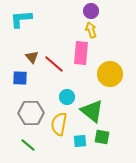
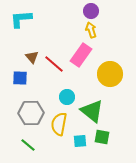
pink rectangle: moved 2 px down; rotated 30 degrees clockwise
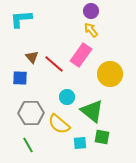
yellow arrow: rotated 21 degrees counterclockwise
yellow semicircle: rotated 60 degrees counterclockwise
cyan square: moved 2 px down
green line: rotated 21 degrees clockwise
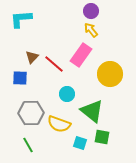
brown triangle: rotated 24 degrees clockwise
cyan circle: moved 3 px up
yellow semicircle: rotated 20 degrees counterclockwise
cyan square: rotated 24 degrees clockwise
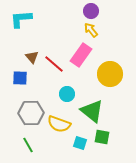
brown triangle: rotated 24 degrees counterclockwise
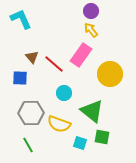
cyan L-shape: rotated 70 degrees clockwise
cyan circle: moved 3 px left, 1 px up
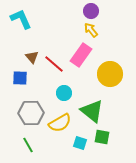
yellow semicircle: moved 1 px right, 1 px up; rotated 50 degrees counterclockwise
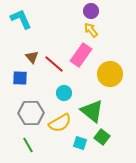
green square: rotated 28 degrees clockwise
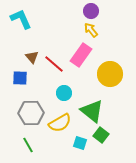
green square: moved 1 px left, 2 px up
